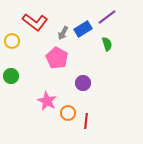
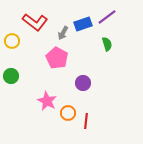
blue rectangle: moved 5 px up; rotated 12 degrees clockwise
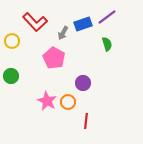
red L-shape: rotated 10 degrees clockwise
pink pentagon: moved 3 px left
orange circle: moved 11 px up
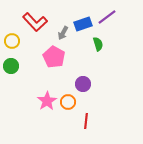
green semicircle: moved 9 px left
pink pentagon: moved 1 px up
green circle: moved 10 px up
purple circle: moved 1 px down
pink star: rotated 12 degrees clockwise
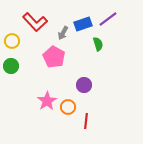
purple line: moved 1 px right, 2 px down
purple circle: moved 1 px right, 1 px down
orange circle: moved 5 px down
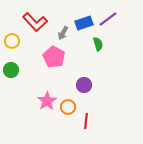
blue rectangle: moved 1 px right, 1 px up
green circle: moved 4 px down
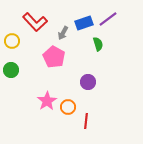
purple circle: moved 4 px right, 3 px up
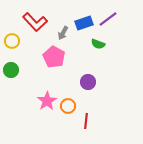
green semicircle: rotated 128 degrees clockwise
orange circle: moved 1 px up
